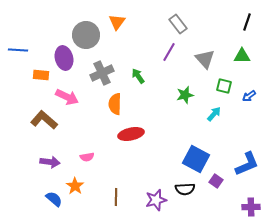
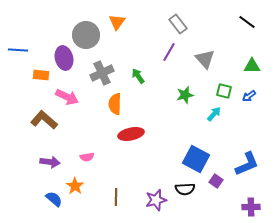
black line: rotated 72 degrees counterclockwise
green triangle: moved 10 px right, 10 px down
green square: moved 5 px down
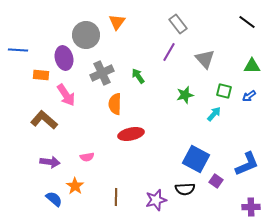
pink arrow: moved 1 px left, 2 px up; rotated 30 degrees clockwise
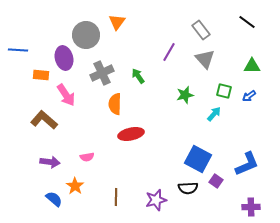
gray rectangle: moved 23 px right, 6 px down
blue square: moved 2 px right
black semicircle: moved 3 px right, 1 px up
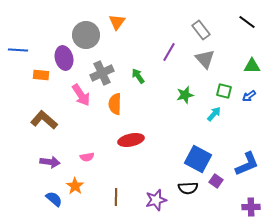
pink arrow: moved 15 px right
red ellipse: moved 6 px down
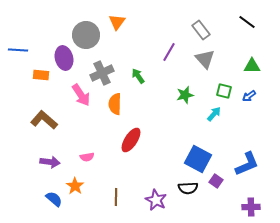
red ellipse: rotated 45 degrees counterclockwise
purple star: rotated 30 degrees counterclockwise
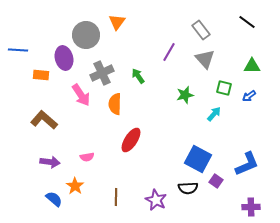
green square: moved 3 px up
